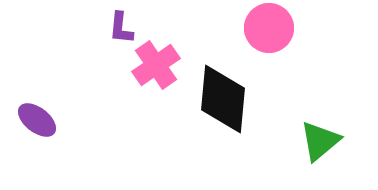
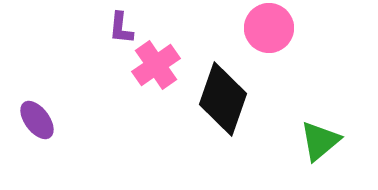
black diamond: rotated 14 degrees clockwise
purple ellipse: rotated 15 degrees clockwise
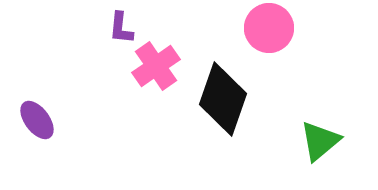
pink cross: moved 1 px down
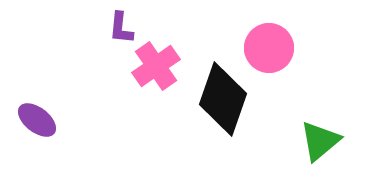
pink circle: moved 20 px down
purple ellipse: rotated 15 degrees counterclockwise
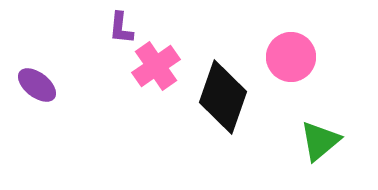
pink circle: moved 22 px right, 9 px down
black diamond: moved 2 px up
purple ellipse: moved 35 px up
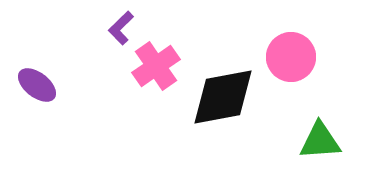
purple L-shape: rotated 40 degrees clockwise
black diamond: rotated 60 degrees clockwise
green triangle: rotated 36 degrees clockwise
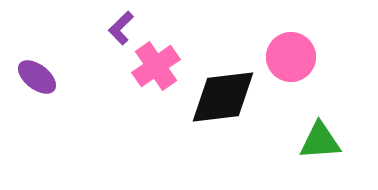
purple ellipse: moved 8 px up
black diamond: rotated 4 degrees clockwise
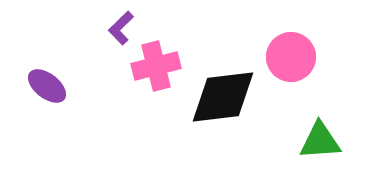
pink cross: rotated 21 degrees clockwise
purple ellipse: moved 10 px right, 9 px down
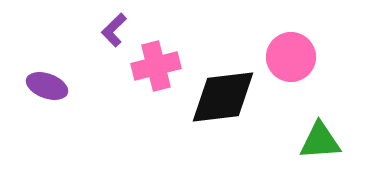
purple L-shape: moved 7 px left, 2 px down
purple ellipse: rotated 18 degrees counterclockwise
